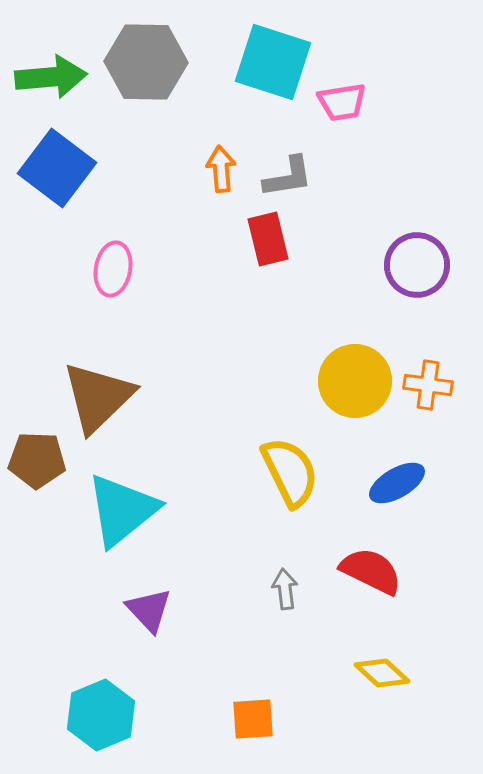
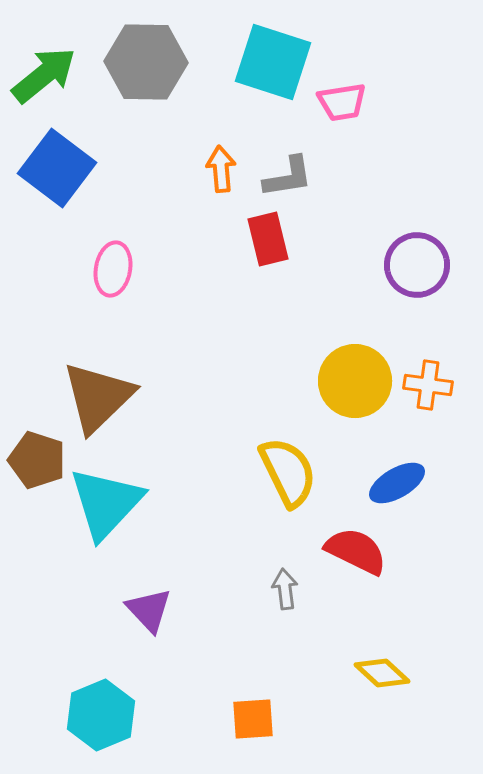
green arrow: moved 7 px left, 2 px up; rotated 34 degrees counterclockwise
brown pentagon: rotated 16 degrees clockwise
yellow semicircle: moved 2 px left
cyan triangle: moved 16 px left, 7 px up; rotated 8 degrees counterclockwise
red semicircle: moved 15 px left, 20 px up
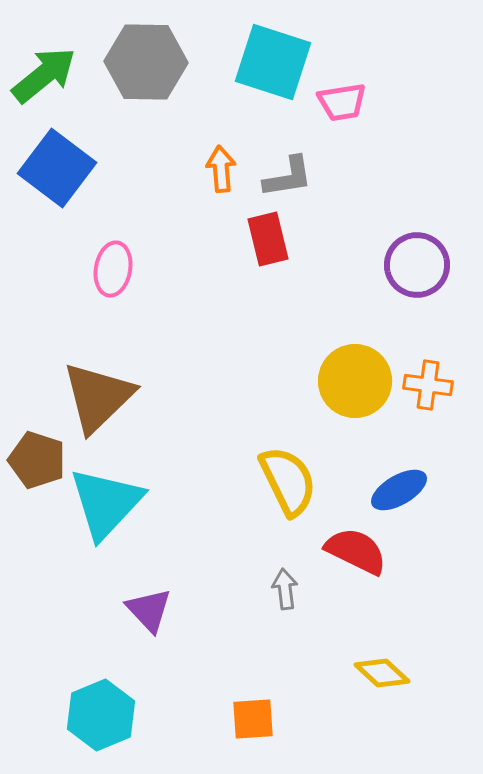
yellow semicircle: moved 9 px down
blue ellipse: moved 2 px right, 7 px down
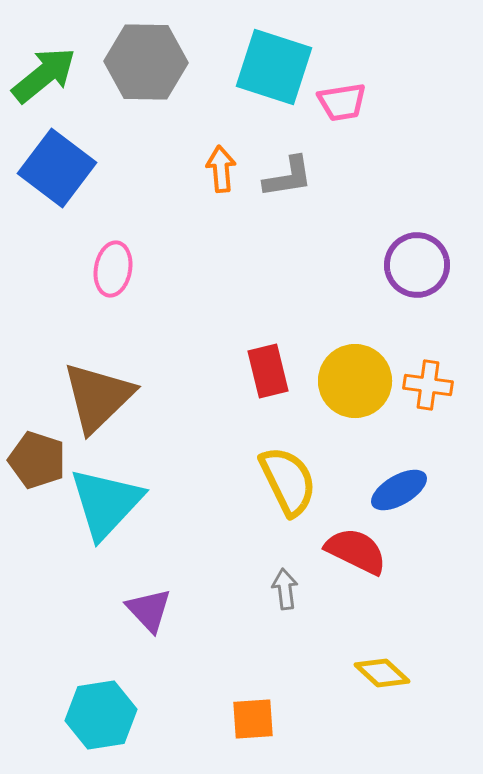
cyan square: moved 1 px right, 5 px down
red rectangle: moved 132 px down
cyan hexagon: rotated 14 degrees clockwise
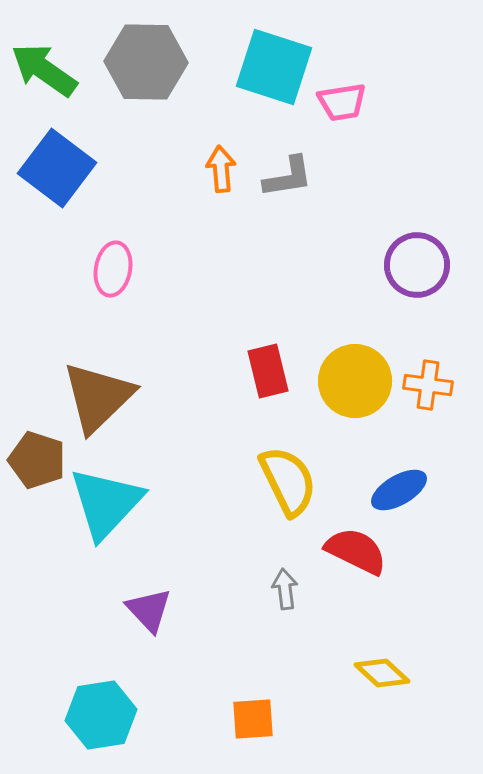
green arrow: moved 5 px up; rotated 106 degrees counterclockwise
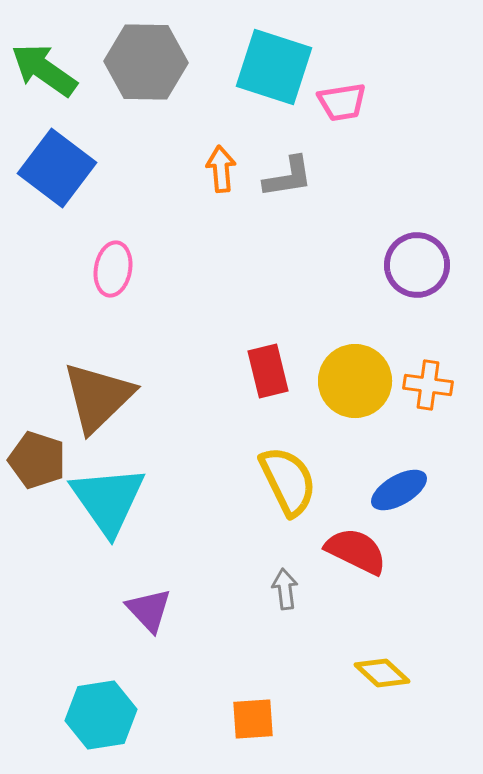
cyan triangle: moved 2 px right, 3 px up; rotated 18 degrees counterclockwise
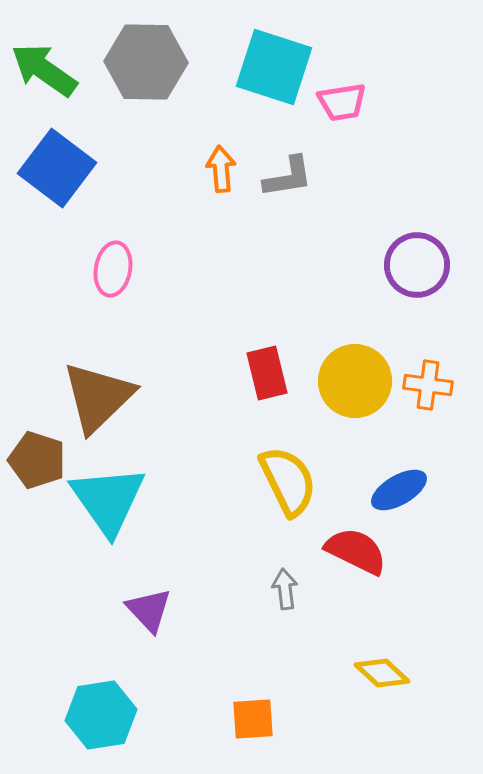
red rectangle: moved 1 px left, 2 px down
